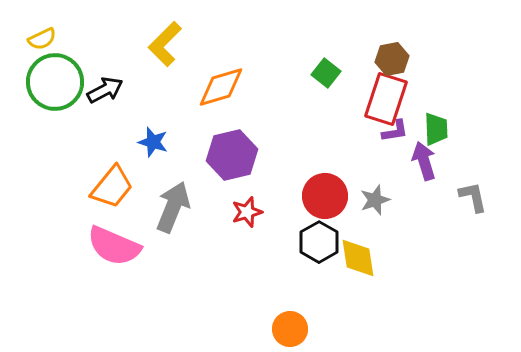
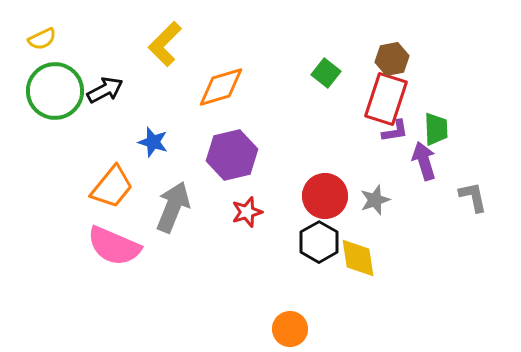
green circle: moved 9 px down
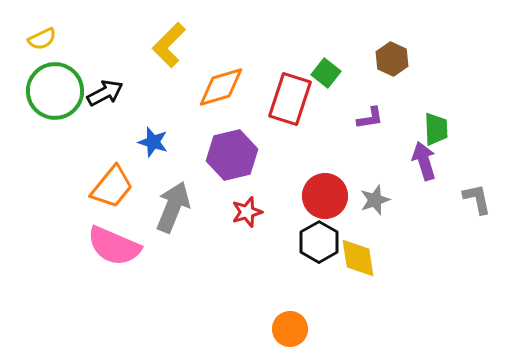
yellow L-shape: moved 4 px right, 1 px down
brown hexagon: rotated 24 degrees counterclockwise
black arrow: moved 3 px down
red rectangle: moved 96 px left
purple L-shape: moved 25 px left, 13 px up
gray L-shape: moved 4 px right, 2 px down
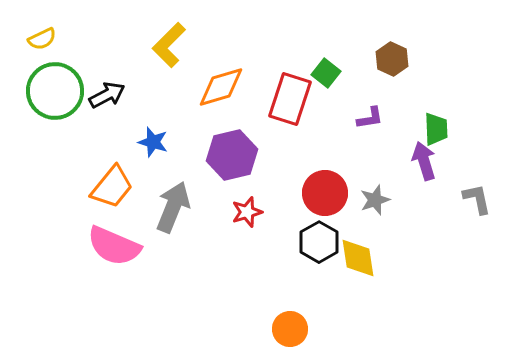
black arrow: moved 2 px right, 2 px down
red circle: moved 3 px up
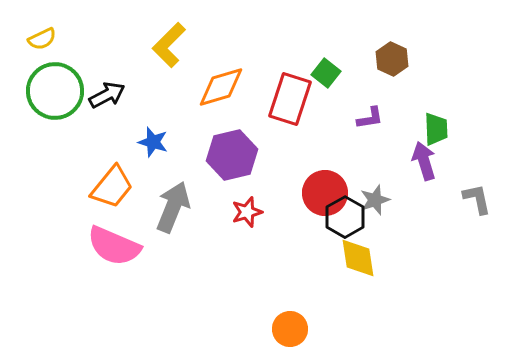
black hexagon: moved 26 px right, 25 px up
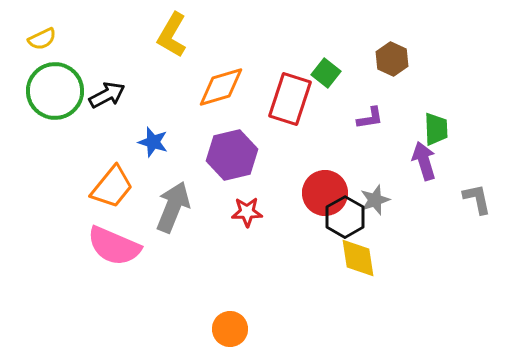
yellow L-shape: moved 3 px right, 10 px up; rotated 15 degrees counterclockwise
red star: rotated 16 degrees clockwise
orange circle: moved 60 px left
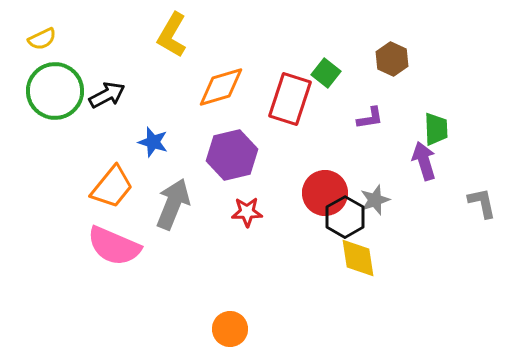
gray L-shape: moved 5 px right, 4 px down
gray arrow: moved 3 px up
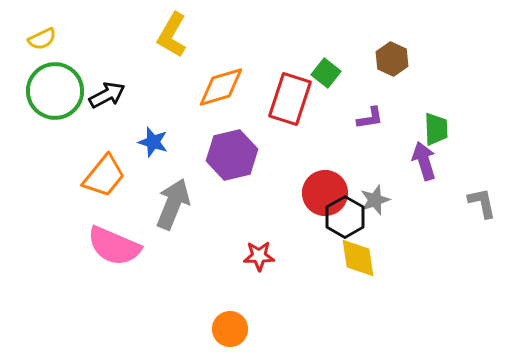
orange trapezoid: moved 8 px left, 11 px up
red star: moved 12 px right, 44 px down
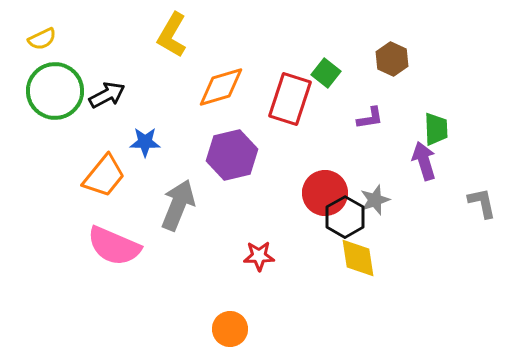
blue star: moved 8 px left; rotated 16 degrees counterclockwise
gray arrow: moved 5 px right, 1 px down
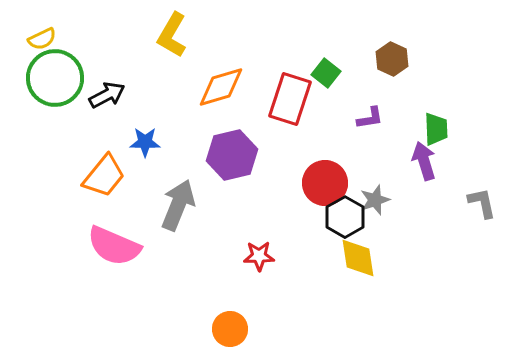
green circle: moved 13 px up
red circle: moved 10 px up
